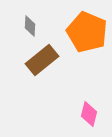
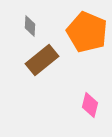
pink diamond: moved 1 px right, 9 px up
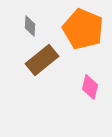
orange pentagon: moved 4 px left, 3 px up
pink diamond: moved 18 px up
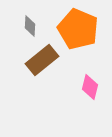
orange pentagon: moved 5 px left
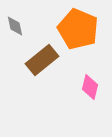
gray diamond: moved 15 px left; rotated 15 degrees counterclockwise
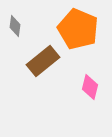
gray diamond: rotated 20 degrees clockwise
brown rectangle: moved 1 px right, 1 px down
